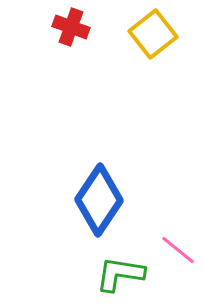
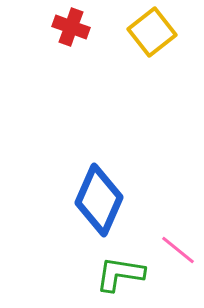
yellow square: moved 1 px left, 2 px up
blue diamond: rotated 10 degrees counterclockwise
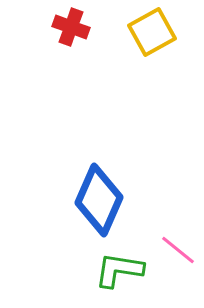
yellow square: rotated 9 degrees clockwise
green L-shape: moved 1 px left, 4 px up
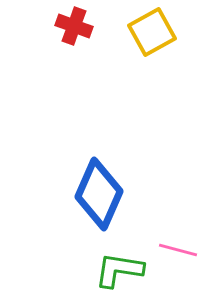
red cross: moved 3 px right, 1 px up
blue diamond: moved 6 px up
pink line: rotated 24 degrees counterclockwise
